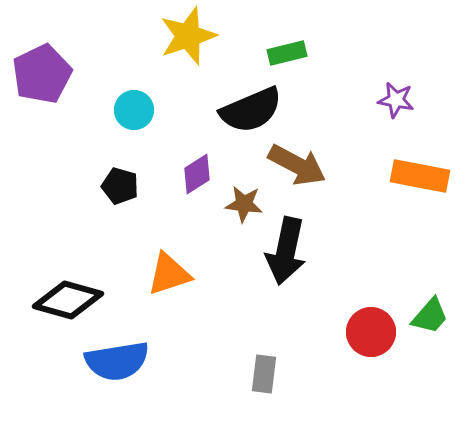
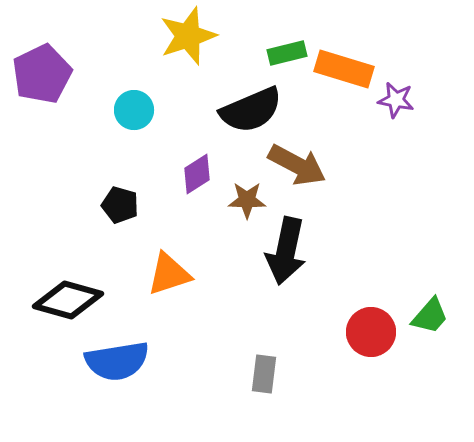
orange rectangle: moved 76 px left, 107 px up; rotated 6 degrees clockwise
black pentagon: moved 19 px down
brown star: moved 3 px right, 4 px up; rotated 6 degrees counterclockwise
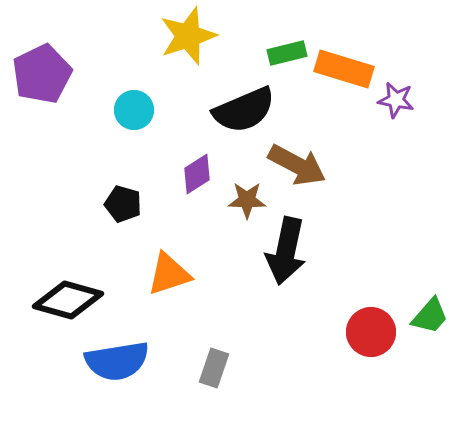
black semicircle: moved 7 px left
black pentagon: moved 3 px right, 1 px up
gray rectangle: moved 50 px left, 6 px up; rotated 12 degrees clockwise
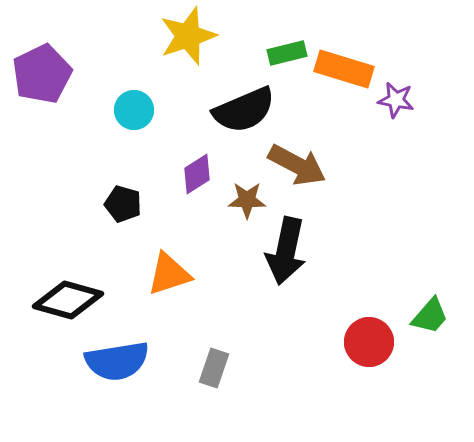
red circle: moved 2 px left, 10 px down
